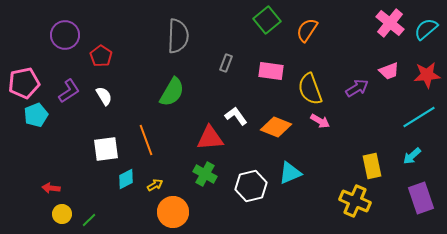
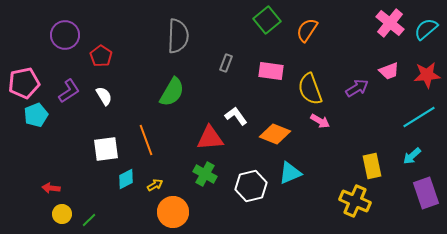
orange diamond: moved 1 px left, 7 px down
purple rectangle: moved 5 px right, 5 px up
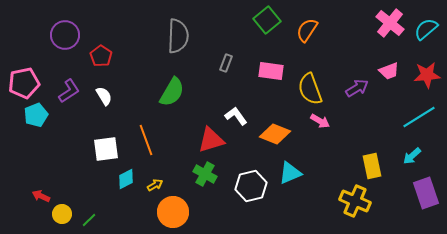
red triangle: moved 1 px right, 2 px down; rotated 12 degrees counterclockwise
red arrow: moved 10 px left, 8 px down; rotated 18 degrees clockwise
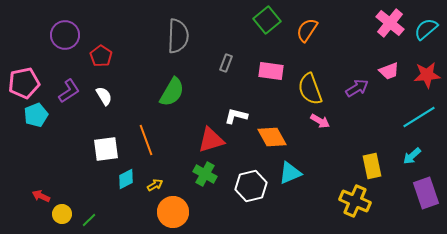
white L-shape: rotated 40 degrees counterclockwise
orange diamond: moved 3 px left, 3 px down; rotated 40 degrees clockwise
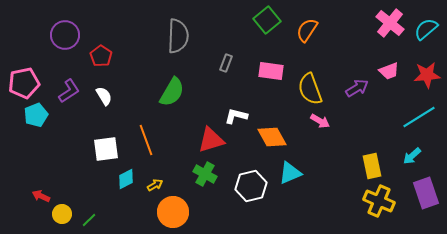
yellow cross: moved 24 px right
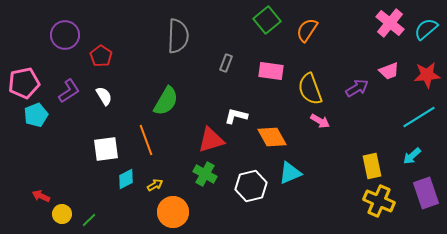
green semicircle: moved 6 px left, 9 px down
